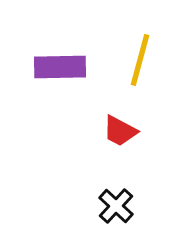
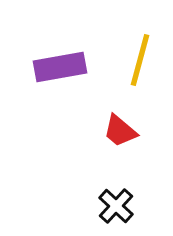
purple rectangle: rotated 9 degrees counterclockwise
red trapezoid: rotated 12 degrees clockwise
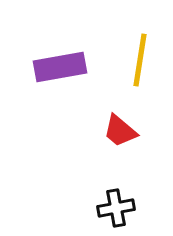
yellow line: rotated 6 degrees counterclockwise
black cross: moved 2 px down; rotated 36 degrees clockwise
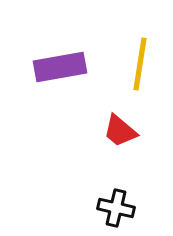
yellow line: moved 4 px down
black cross: rotated 24 degrees clockwise
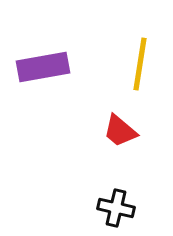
purple rectangle: moved 17 px left
